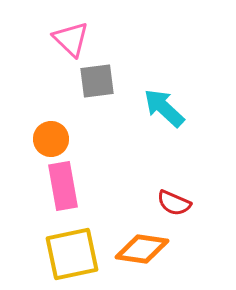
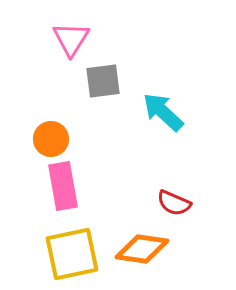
pink triangle: rotated 18 degrees clockwise
gray square: moved 6 px right
cyan arrow: moved 1 px left, 4 px down
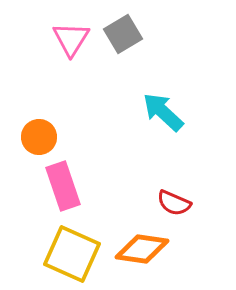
gray square: moved 20 px right, 47 px up; rotated 24 degrees counterclockwise
orange circle: moved 12 px left, 2 px up
pink rectangle: rotated 9 degrees counterclockwise
yellow square: rotated 36 degrees clockwise
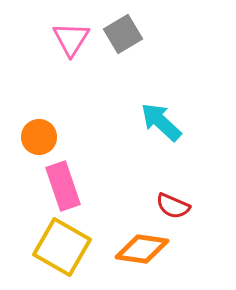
cyan arrow: moved 2 px left, 10 px down
red semicircle: moved 1 px left, 3 px down
yellow square: moved 10 px left, 7 px up; rotated 6 degrees clockwise
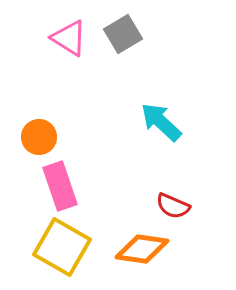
pink triangle: moved 2 px left, 1 px up; rotated 30 degrees counterclockwise
pink rectangle: moved 3 px left
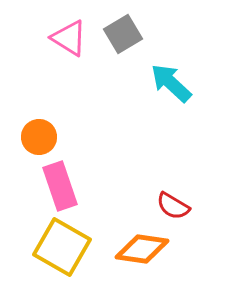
cyan arrow: moved 10 px right, 39 px up
red semicircle: rotated 8 degrees clockwise
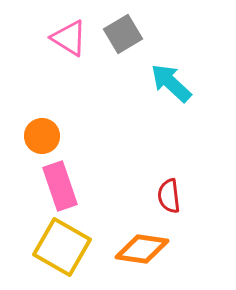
orange circle: moved 3 px right, 1 px up
red semicircle: moved 4 px left, 10 px up; rotated 52 degrees clockwise
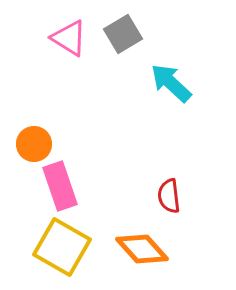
orange circle: moved 8 px left, 8 px down
orange diamond: rotated 40 degrees clockwise
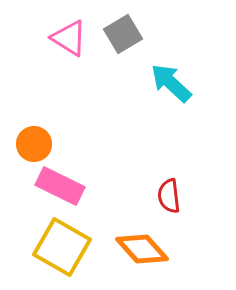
pink rectangle: rotated 45 degrees counterclockwise
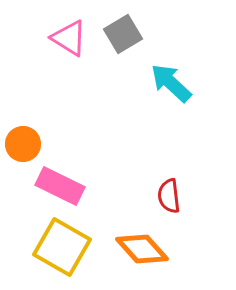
orange circle: moved 11 px left
